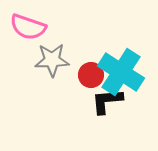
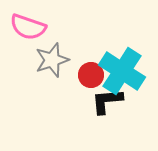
gray star: rotated 16 degrees counterclockwise
cyan cross: moved 1 px right, 1 px up
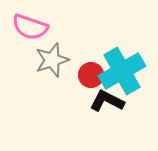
pink semicircle: moved 2 px right
cyan cross: rotated 27 degrees clockwise
black L-shape: rotated 32 degrees clockwise
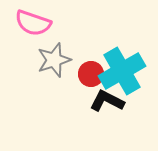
pink semicircle: moved 3 px right, 4 px up
gray star: moved 2 px right
red circle: moved 1 px up
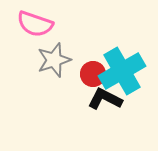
pink semicircle: moved 2 px right, 1 px down
red circle: moved 2 px right
black L-shape: moved 2 px left, 2 px up
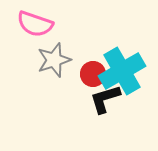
black L-shape: rotated 44 degrees counterclockwise
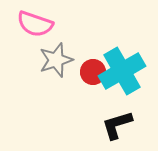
gray star: moved 2 px right
red circle: moved 2 px up
black L-shape: moved 12 px right, 26 px down
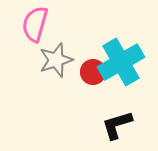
pink semicircle: rotated 87 degrees clockwise
cyan cross: moved 1 px left, 9 px up
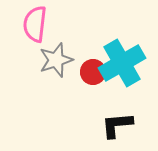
pink semicircle: rotated 9 degrees counterclockwise
cyan cross: moved 1 px right, 1 px down
black L-shape: rotated 12 degrees clockwise
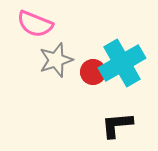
pink semicircle: rotated 75 degrees counterclockwise
